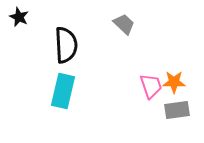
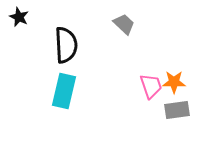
cyan rectangle: moved 1 px right
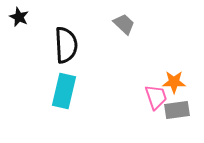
pink trapezoid: moved 5 px right, 11 px down
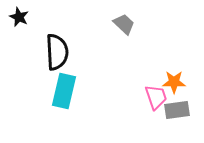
black semicircle: moved 9 px left, 7 px down
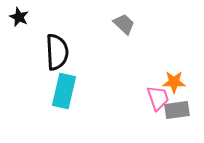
pink trapezoid: moved 2 px right, 1 px down
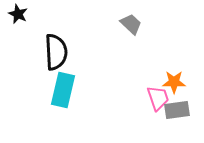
black star: moved 1 px left, 3 px up
gray trapezoid: moved 7 px right
black semicircle: moved 1 px left
cyan rectangle: moved 1 px left, 1 px up
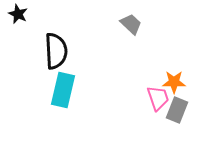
black semicircle: moved 1 px up
gray rectangle: rotated 60 degrees counterclockwise
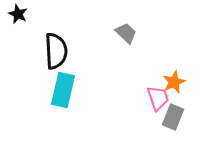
gray trapezoid: moved 5 px left, 9 px down
orange star: rotated 25 degrees counterclockwise
gray rectangle: moved 4 px left, 7 px down
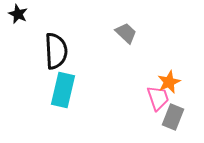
orange star: moved 5 px left
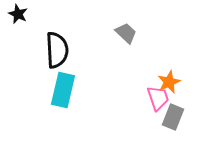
black semicircle: moved 1 px right, 1 px up
